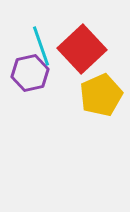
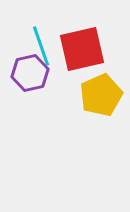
red square: rotated 30 degrees clockwise
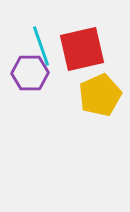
purple hexagon: rotated 12 degrees clockwise
yellow pentagon: moved 1 px left
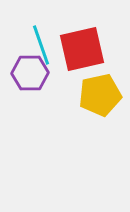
cyan line: moved 1 px up
yellow pentagon: rotated 12 degrees clockwise
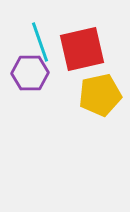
cyan line: moved 1 px left, 3 px up
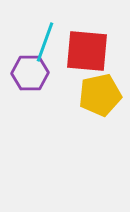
cyan line: moved 5 px right; rotated 39 degrees clockwise
red square: moved 5 px right, 2 px down; rotated 18 degrees clockwise
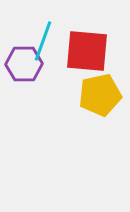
cyan line: moved 2 px left, 1 px up
purple hexagon: moved 6 px left, 9 px up
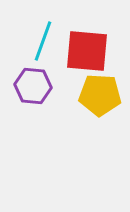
purple hexagon: moved 9 px right, 22 px down; rotated 6 degrees clockwise
yellow pentagon: rotated 15 degrees clockwise
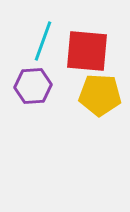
purple hexagon: rotated 9 degrees counterclockwise
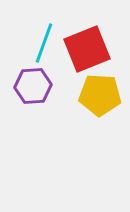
cyan line: moved 1 px right, 2 px down
red square: moved 2 px up; rotated 27 degrees counterclockwise
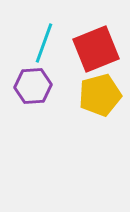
red square: moved 9 px right
yellow pentagon: rotated 18 degrees counterclockwise
